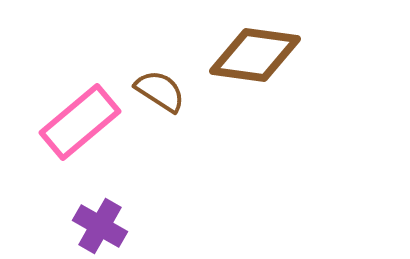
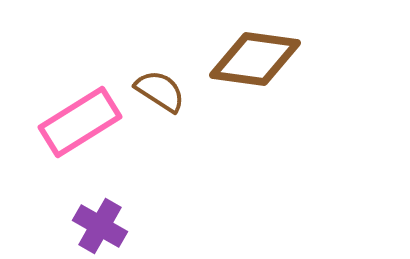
brown diamond: moved 4 px down
pink rectangle: rotated 8 degrees clockwise
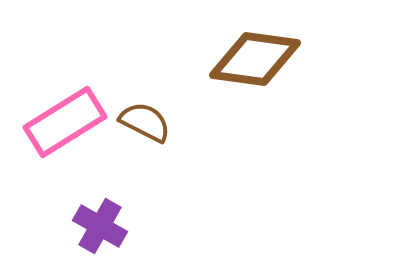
brown semicircle: moved 15 px left, 31 px down; rotated 6 degrees counterclockwise
pink rectangle: moved 15 px left
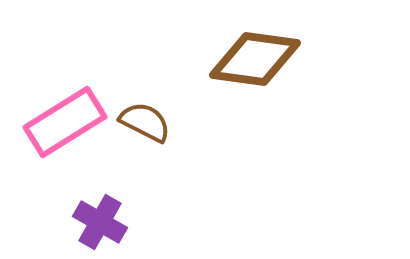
purple cross: moved 4 px up
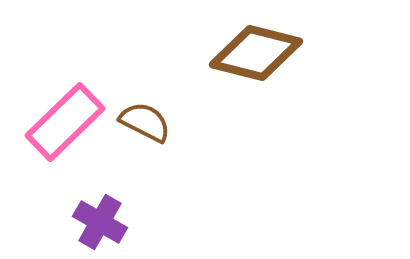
brown diamond: moved 1 px right, 6 px up; rotated 6 degrees clockwise
pink rectangle: rotated 12 degrees counterclockwise
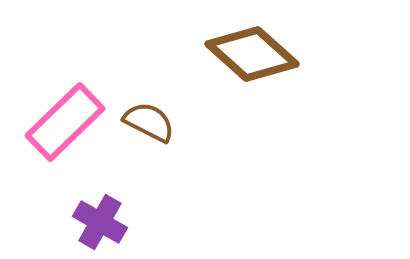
brown diamond: moved 4 px left, 1 px down; rotated 28 degrees clockwise
brown semicircle: moved 4 px right
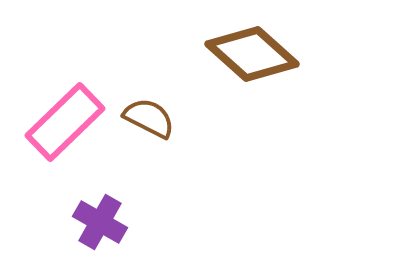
brown semicircle: moved 4 px up
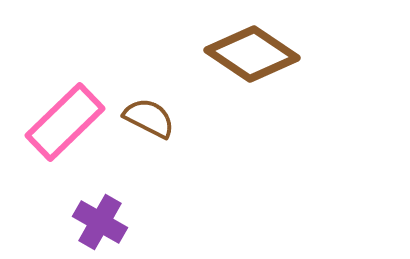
brown diamond: rotated 8 degrees counterclockwise
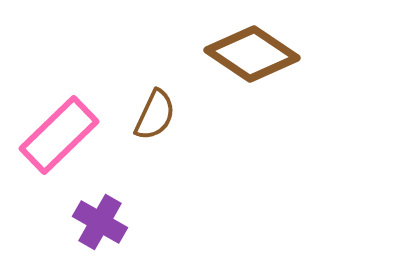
brown semicircle: moved 6 px right, 3 px up; rotated 88 degrees clockwise
pink rectangle: moved 6 px left, 13 px down
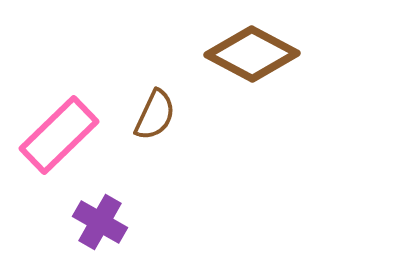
brown diamond: rotated 6 degrees counterclockwise
